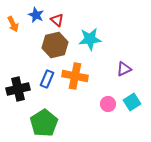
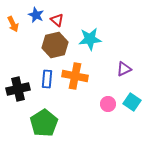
blue rectangle: rotated 18 degrees counterclockwise
cyan square: rotated 24 degrees counterclockwise
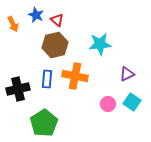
cyan star: moved 10 px right, 5 px down
purple triangle: moved 3 px right, 5 px down
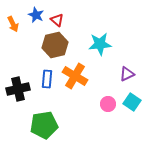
orange cross: rotated 20 degrees clockwise
green pentagon: moved 2 px down; rotated 24 degrees clockwise
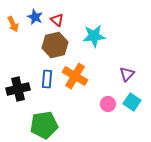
blue star: moved 1 px left, 2 px down
cyan star: moved 6 px left, 8 px up
purple triangle: rotated 21 degrees counterclockwise
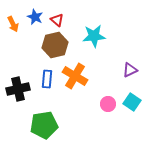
purple triangle: moved 3 px right, 4 px up; rotated 21 degrees clockwise
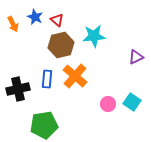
brown hexagon: moved 6 px right
purple triangle: moved 6 px right, 13 px up
orange cross: rotated 10 degrees clockwise
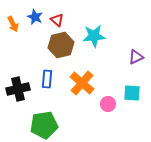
orange cross: moved 7 px right, 7 px down
cyan square: moved 9 px up; rotated 30 degrees counterclockwise
